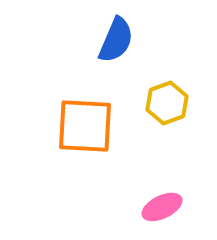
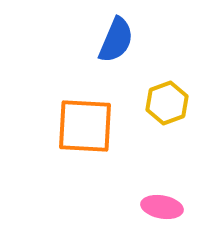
pink ellipse: rotated 36 degrees clockwise
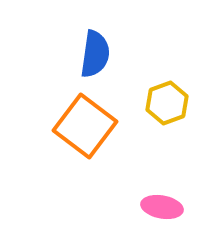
blue semicircle: moved 21 px left, 14 px down; rotated 15 degrees counterclockwise
orange square: rotated 34 degrees clockwise
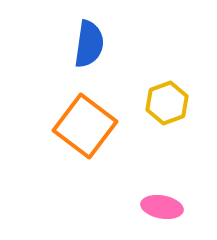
blue semicircle: moved 6 px left, 10 px up
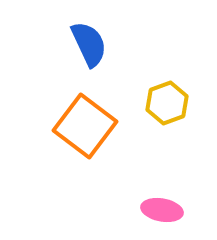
blue semicircle: rotated 33 degrees counterclockwise
pink ellipse: moved 3 px down
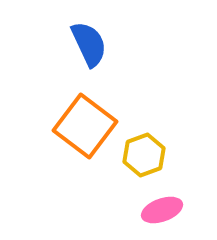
yellow hexagon: moved 23 px left, 52 px down
pink ellipse: rotated 30 degrees counterclockwise
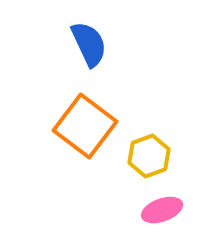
yellow hexagon: moved 5 px right, 1 px down
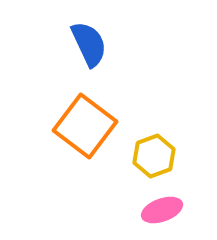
yellow hexagon: moved 5 px right
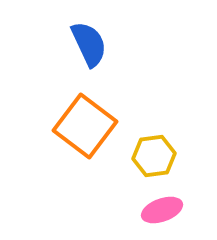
yellow hexagon: rotated 12 degrees clockwise
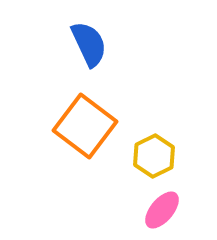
yellow hexagon: rotated 18 degrees counterclockwise
pink ellipse: rotated 30 degrees counterclockwise
